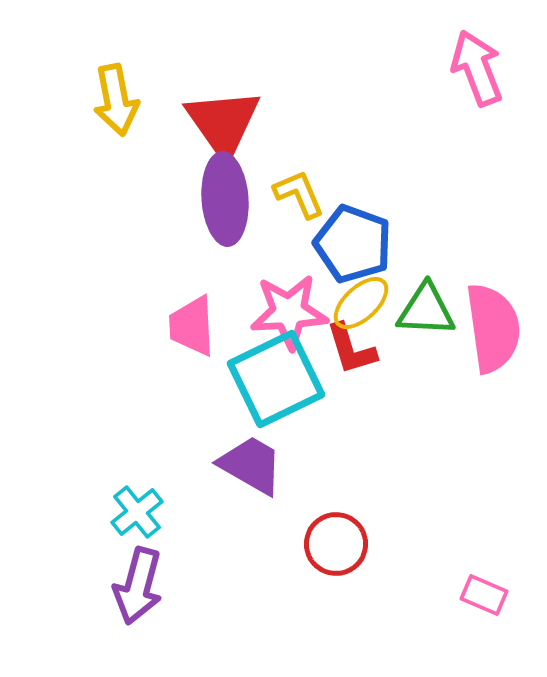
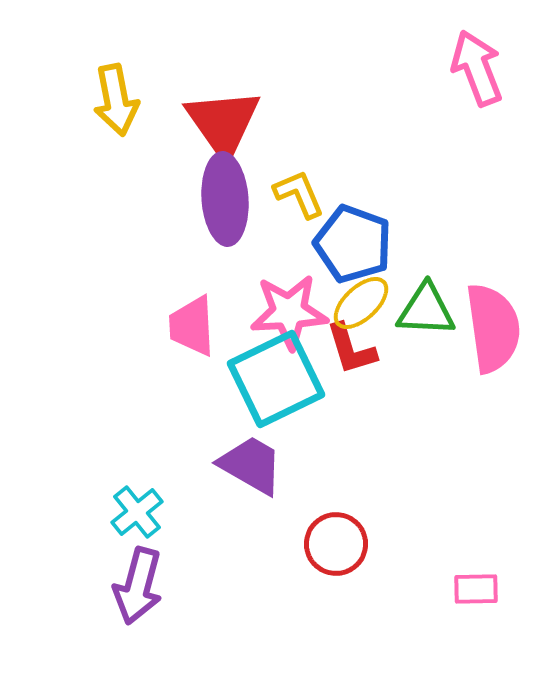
pink rectangle: moved 8 px left, 6 px up; rotated 24 degrees counterclockwise
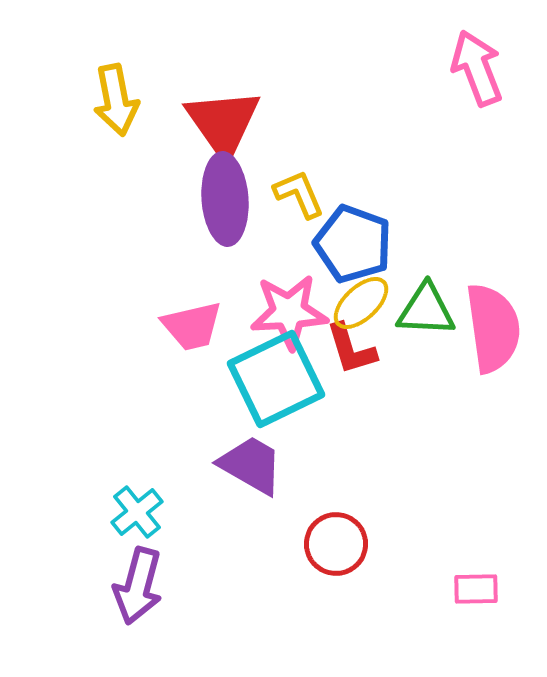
pink trapezoid: rotated 100 degrees counterclockwise
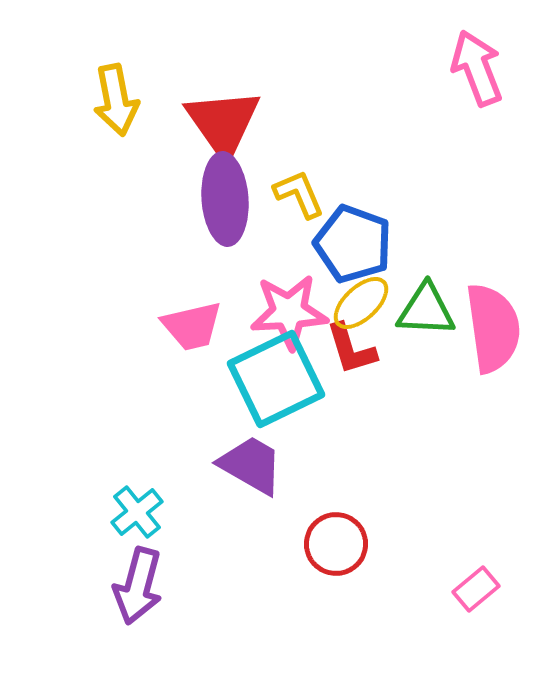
pink rectangle: rotated 39 degrees counterclockwise
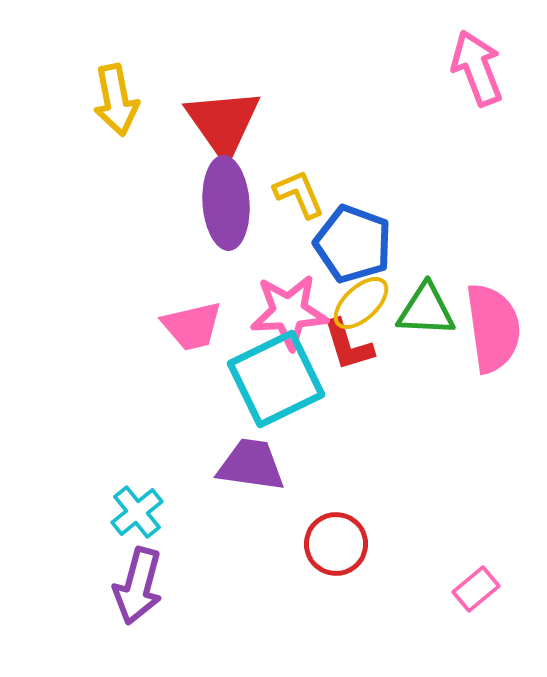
purple ellipse: moved 1 px right, 4 px down
red L-shape: moved 3 px left, 4 px up
purple trapezoid: rotated 22 degrees counterclockwise
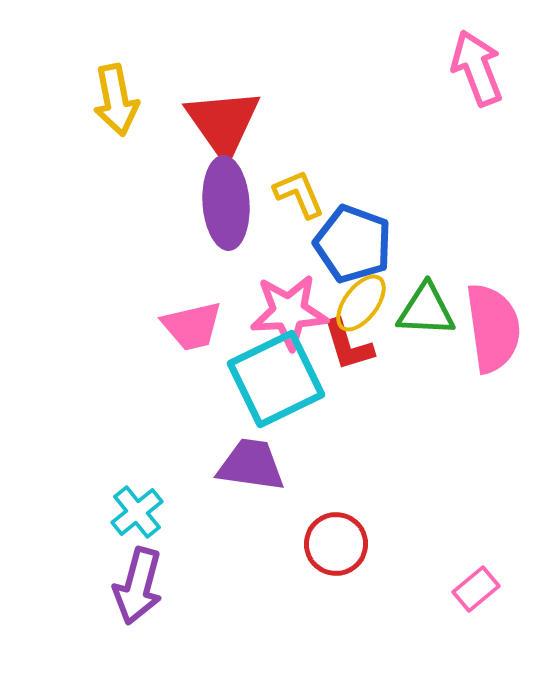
yellow ellipse: rotated 10 degrees counterclockwise
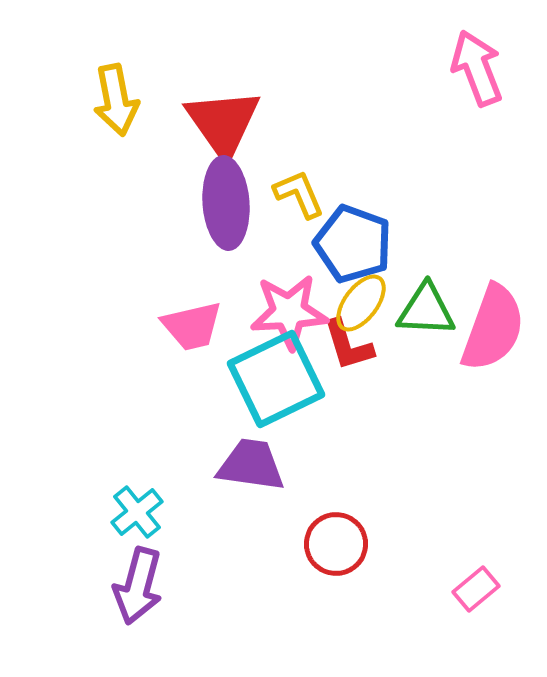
pink semicircle: rotated 28 degrees clockwise
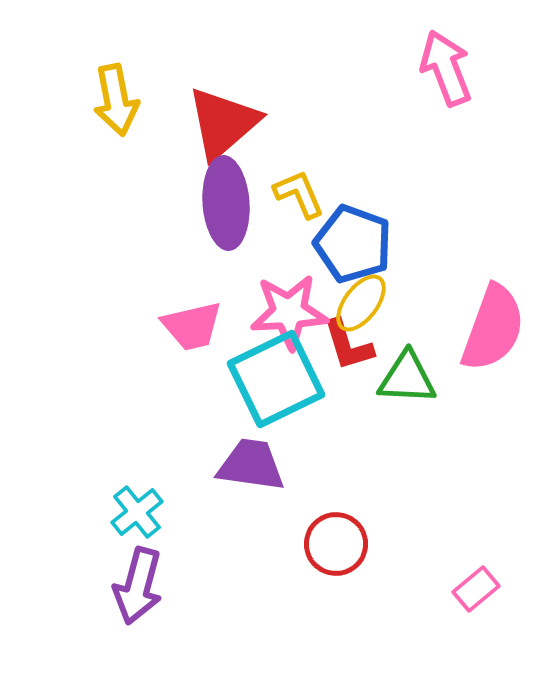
pink arrow: moved 31 px left
red triangle: rotated 24 degrees clockwise
green triangle: moved 19 px left, 68 px down
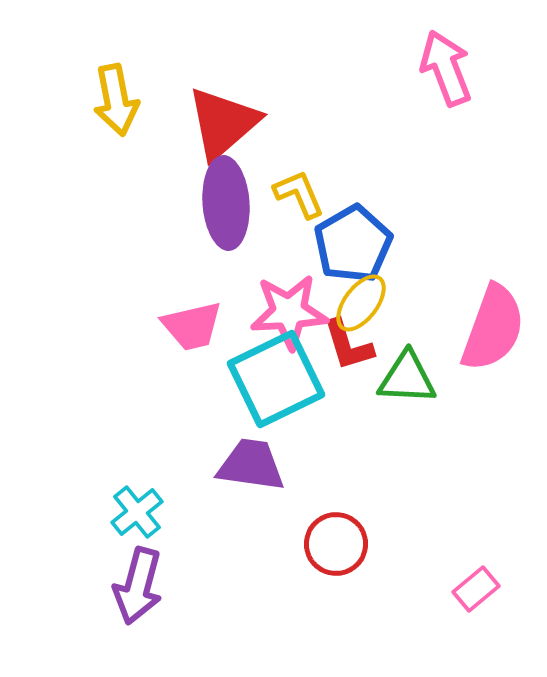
blue pentagon: rotated 22 degrees clockwise
